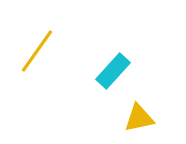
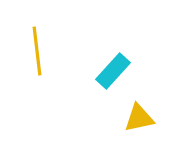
yellow line: rotated 42 degrees counterclockwise
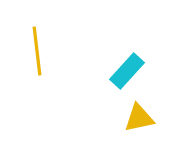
cyan rectangle: moved 14 px right
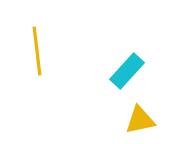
yellow triangle: moved 1 px right, 2 px down
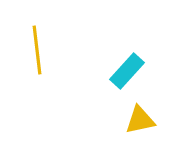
yellow line: moved 1 px up
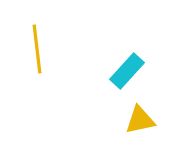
yellow line: moved 1 px up
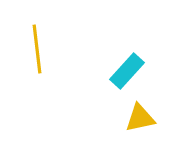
yellow triangle: moved 2 px up
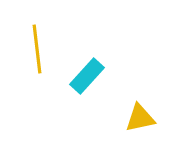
cyan rectangle: moved 40 px left, 5 px down
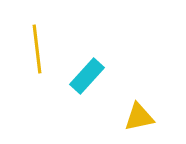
yellow triangle: moved 1 px left, 1 px up
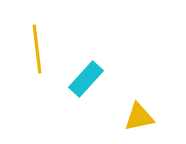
cyan rectangle: moved 1 px left, 3 px down
